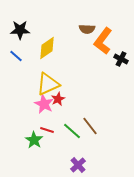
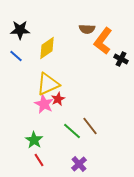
red line: moved 8 px left, 30 px down; rotated 40 degrees clockwise
purple cross: moved 1 px right, 1 px up
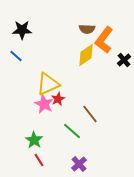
black star: moved 2 px right
orange L-shape: moved 1 px right, 1 px up
yellow diamond: moved 39 px right, 7 px down
black cross: moved 3 px right, 1 px down; rotated 24 degrees clockwise
brown line: moved 12 px up
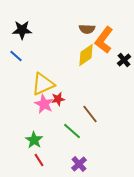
yellow triangle: moved 5 px left
red star: rotated 16 degrees clockwise
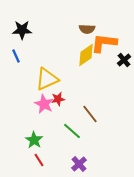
orange L-shape: moved 3 px down; rotated 60 degrees clockwise
blue line: rotated 24 degrees clockwise
yellow triangle: moved 4 px right, 5 px up
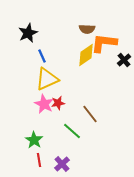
black star: moved 6 px right, 3 px down; rotated 24 degrees counterclockwise
blue line: moved 26 px right
red star: moved 4 px down
red line: rotated 24 degrees clockwise
purple cross: moved 17 px left
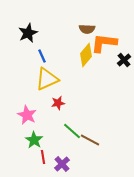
yellow diamond: rotated 15 degrees counterclockwise
pink star: moved 17 px left, 11 px down
brown line: moved 26 px down; rotated 24 degrees counterclockwise
red line: moved 4 px right, 3 px up
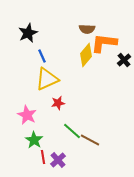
purple cross: moved 4 px left, 4 px up
